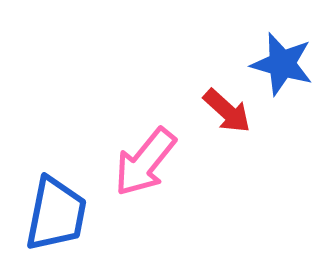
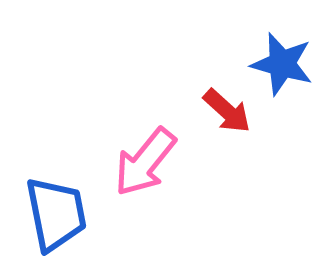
blue trapezoid: rotated 22 degrees counterclockwise
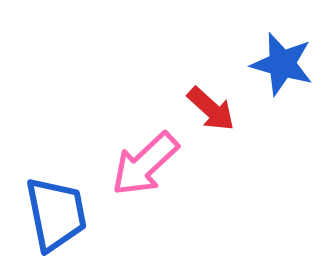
red arrow: moved 16 px left, 2 px up
pink arrow: moved 2 px down; rotated 8 degrees clockwise
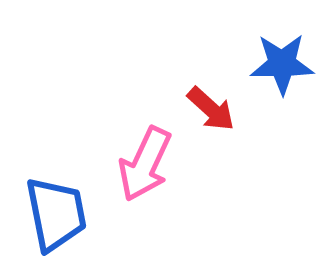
blue star: rotated 16 degrees counterclockwise
pink arrow: rotated 22 degrees counterclockwise
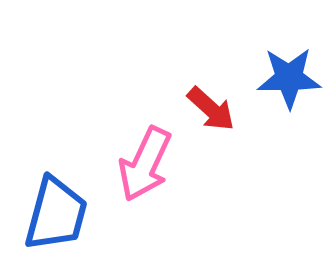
blue star: moved 7 px right, 14 px down
blue trapezoid: rotated 26 degrees clockwise
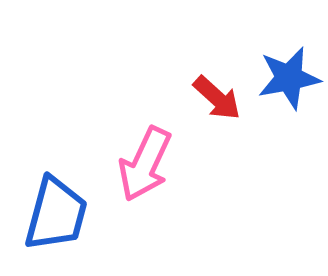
blue star: rotated 10 degrees counterclockwise
red arrow: moved 6 px right, 11 px up
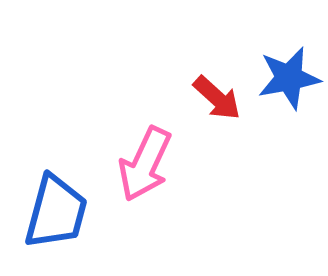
blue trapezoid: moved 2 px up
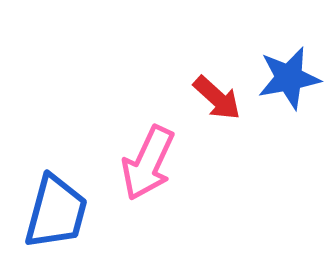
pink arrow: moved 3 px right, 1 px up
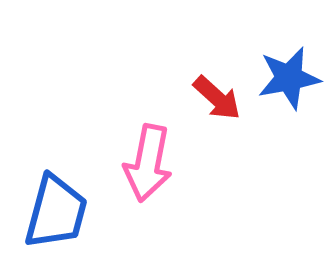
pink arrow: rotated 14 degrees counterclockwise
